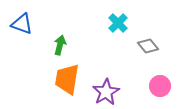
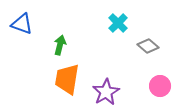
gray diamond: rotated 10 degrees counterclockwise
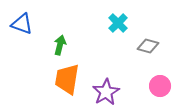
gray diamond: rotated 25 degrees counterclockwise
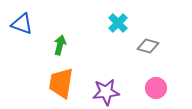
orange trapezoid: moved 6 px left, 4 px down
pink circle: moved 4 px left, 2 px down
purple star: rotated 24 degrees clockwise
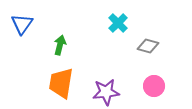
blue triangle: rotated 45 degrees clockwise
pink circle: moved 2 px left, 2 px up
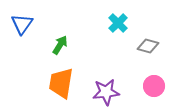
green arrow: rotated 18 degrees clockwise
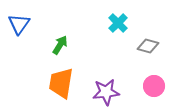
blue triangle: moved 3 px left
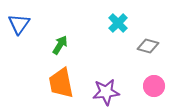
orange trapezoid: rotated 20 degrees counterclockwise
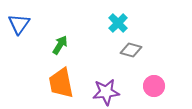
gray diamond: moved 17 px left, 4 px down
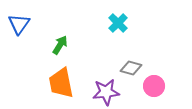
gray diamond: moved 18 px down
